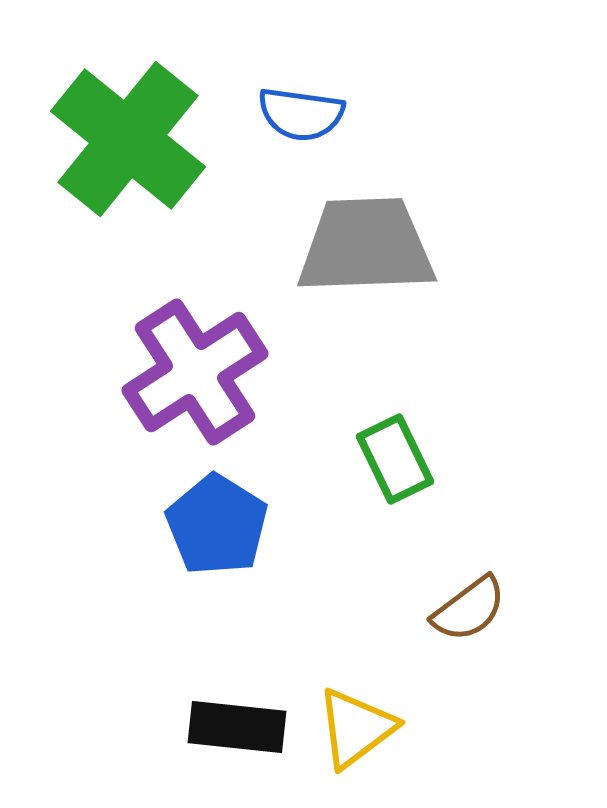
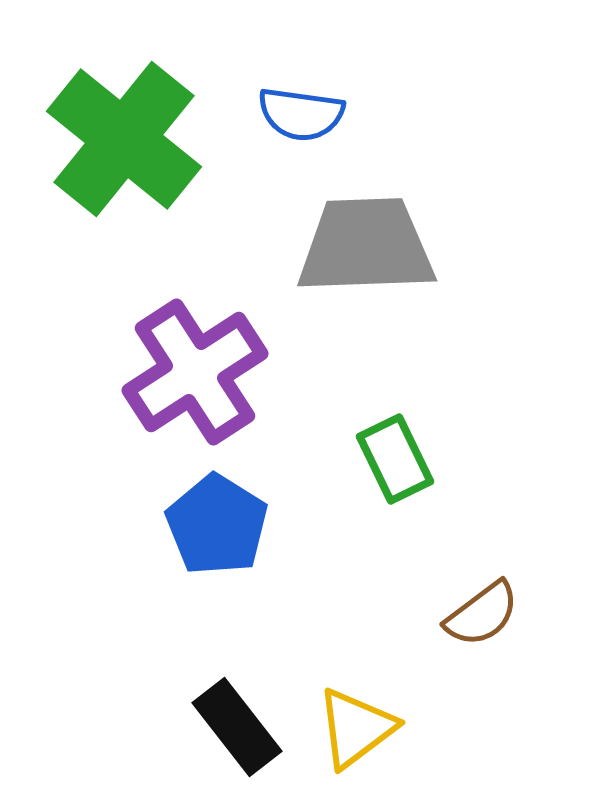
green cross: moved 4 px left
brown semicircle: moved 13 px right, 5 px down
black rectangle: rotated 46 degrees clockwise
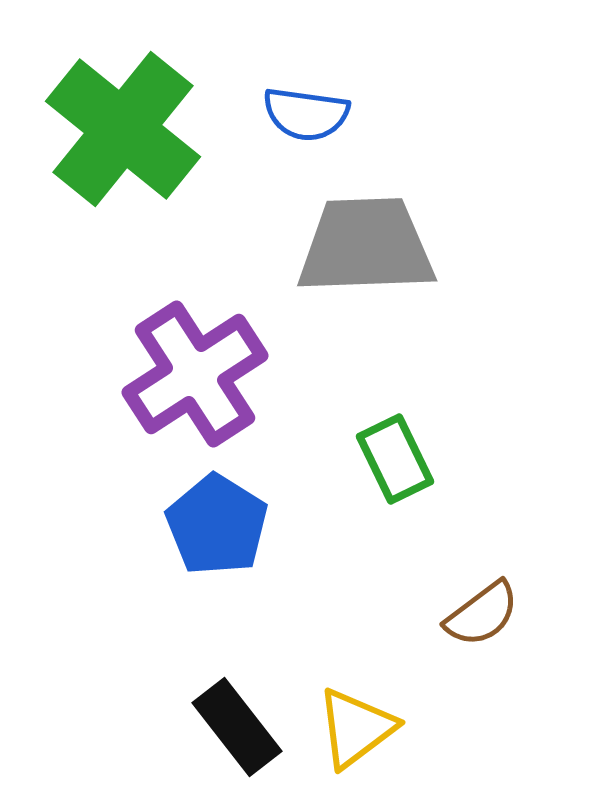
blue semicircle: moved 5 px right
green cross: moved 1 px left, 10 px up
purple cross: moved 2 px down
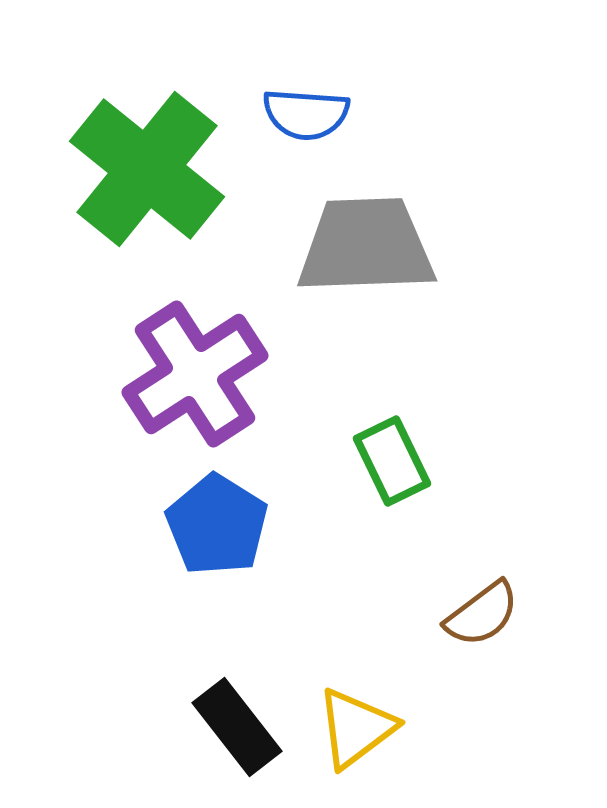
blue semicircle: rotated 4 degrees counterclockwise
green cross: moved 24 px right, 40 px down
green rectangle: moved 3 px left, 2 px down
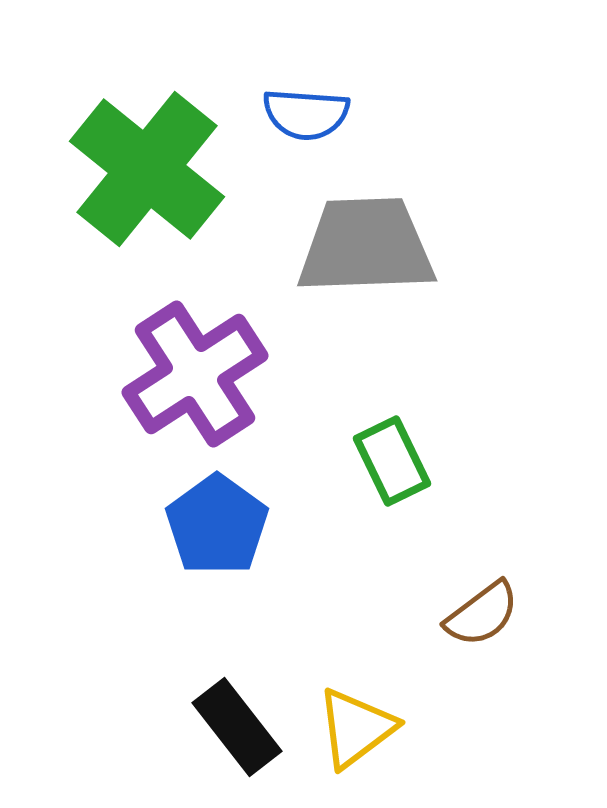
blue pentagon: rotated 4 degrees clockwise
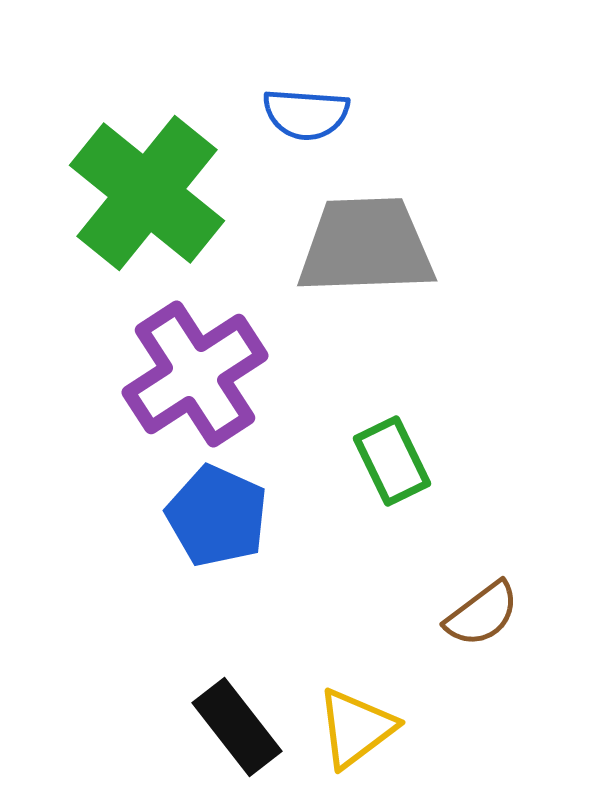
green cross: moved 24 px down
blue pentagon: moved 9 px up; rotated 12 degrees counterclockwise
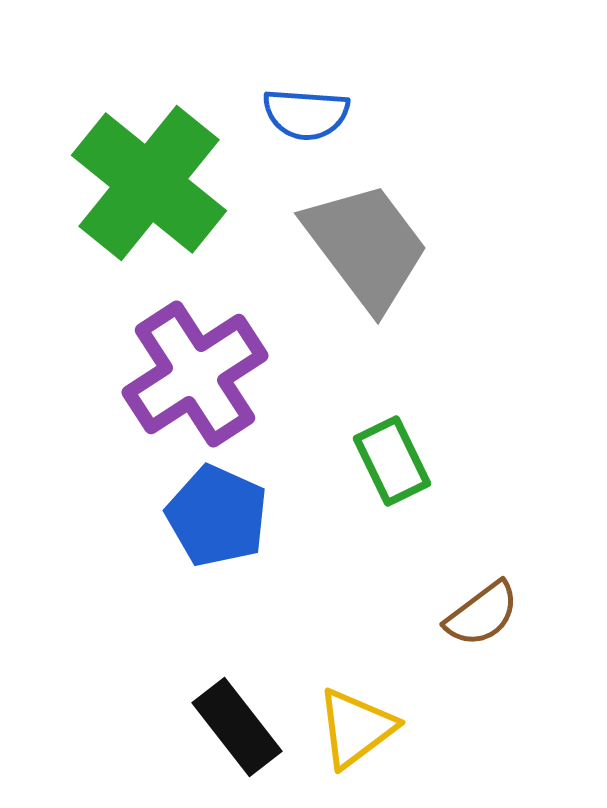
green cross: moved 2 px right, 10 px up
gray trapezoid: rotated 55 degrees clockwise
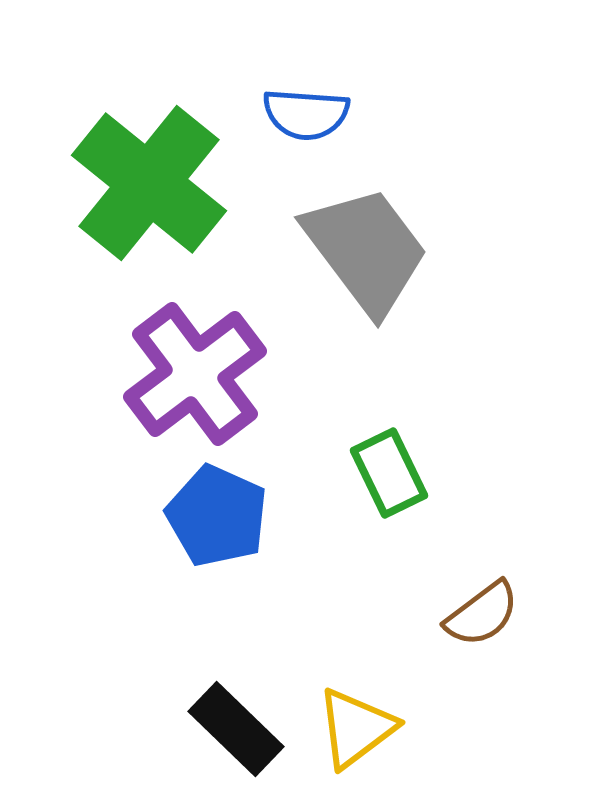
gray trapezoid: moved 4 px down
purple cross: rotated 4 degrees counterclockwise
green rectangle: moved 3 px left, 12 px down
black rectangle: moved 1 px left, 2 px down; rotated 8 degrees counterclockwise
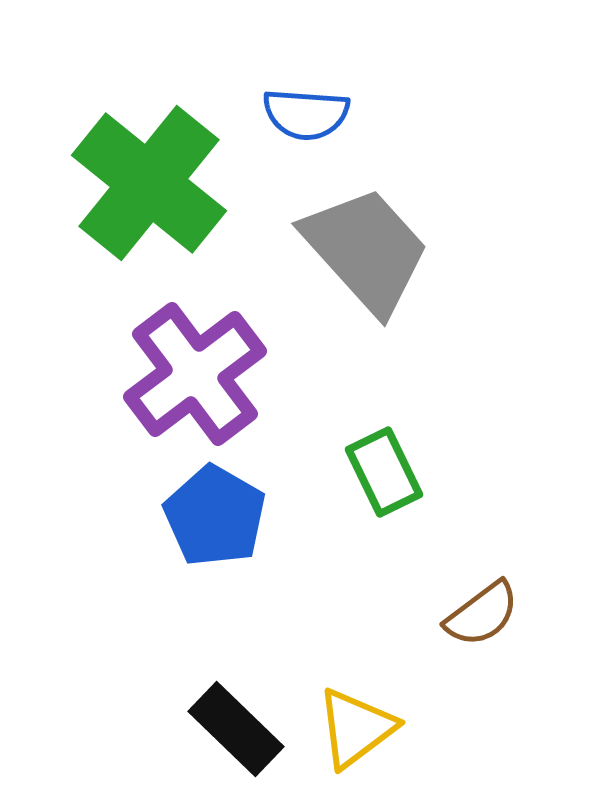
gray trapezoid: rotated 5 degrees counterclockwise
green rectangle: moved 5 px left, 1 px up
blue pentagon: moved 2 px left; rotated 6 degrees clockwise
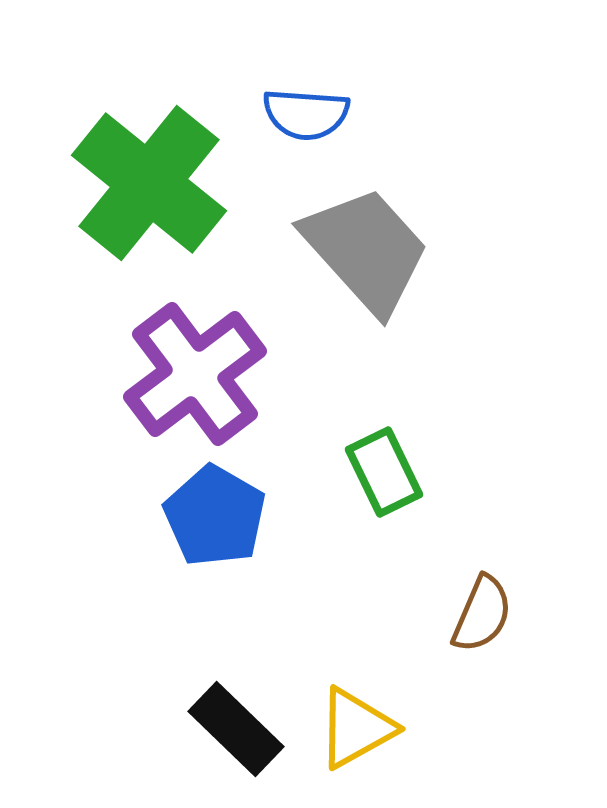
brown semicircle: rotated 30 degrees counterclockwise
yellow triangle: rotated 8 degrees clockwise
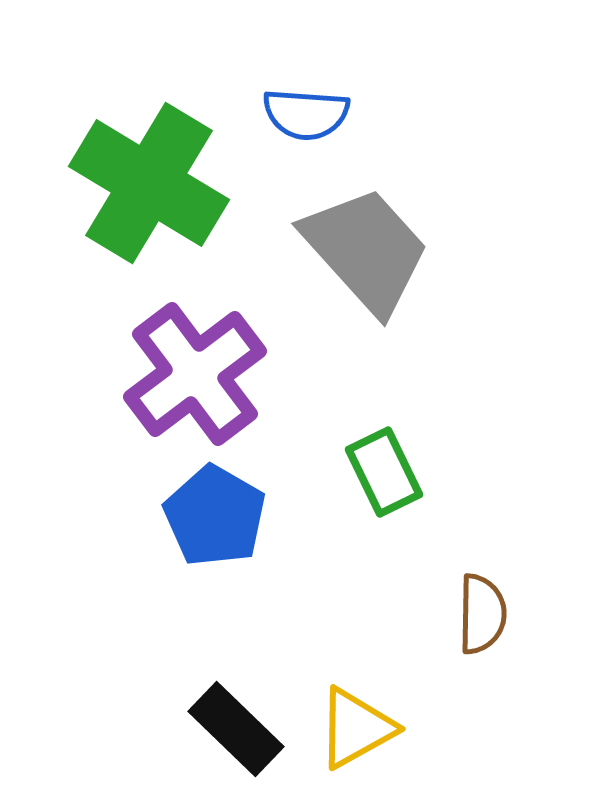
green cross: rotated 8 degrees counterclockwise
brown semicircle: rotated 22 degrees counterclockwise
